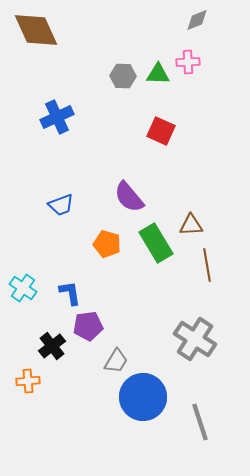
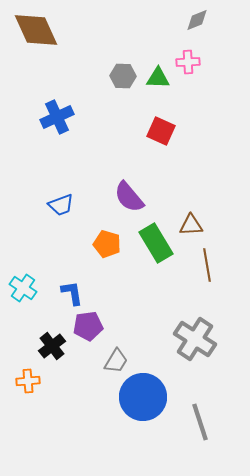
green triangle: moved 4 px down
blue L-shape: moved 2 px right
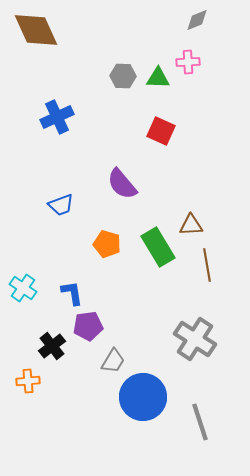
purple semicircle: moved 7 px left, 13 px up
green rectangle: moved 2 px right, 4 px down
gray trapezoid: moved 3 px left
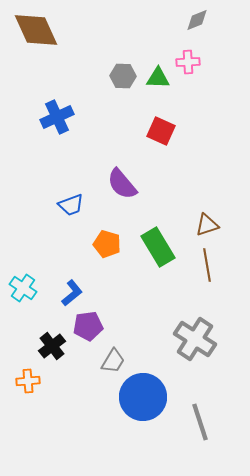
blue trapezoid: moved 10 px right
brown triangle: moved 16 px right; rotated 15 degrees counterclockwise
blue L-shape: rotated 60 degrees clockwise
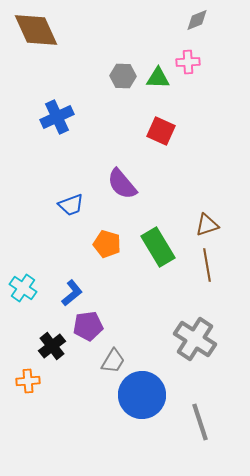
blue circle: moved 1 px left, 2 px up
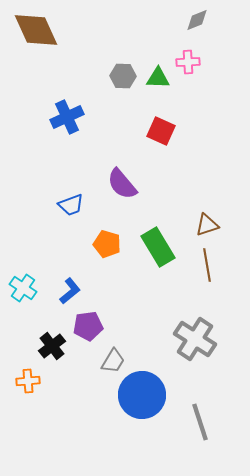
blue cross: moved 10 px right
blue L-shape: moved 2 px left, 2 px up
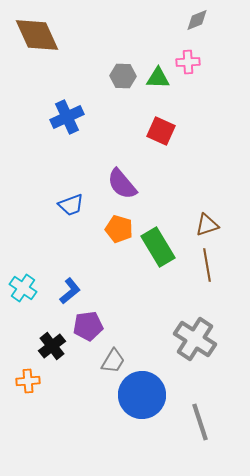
brown diamond: moved 1 px right, 5 px down
orange pentagon: moved 12 px right, 15 px up
